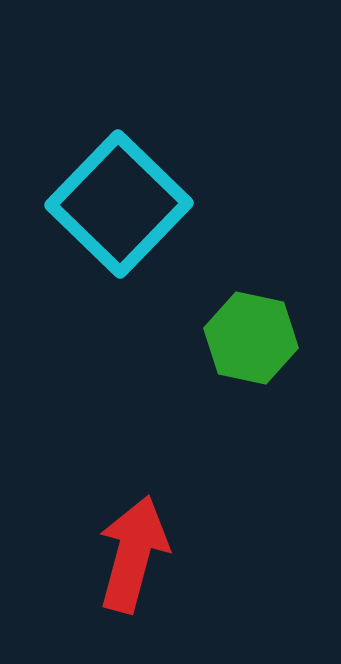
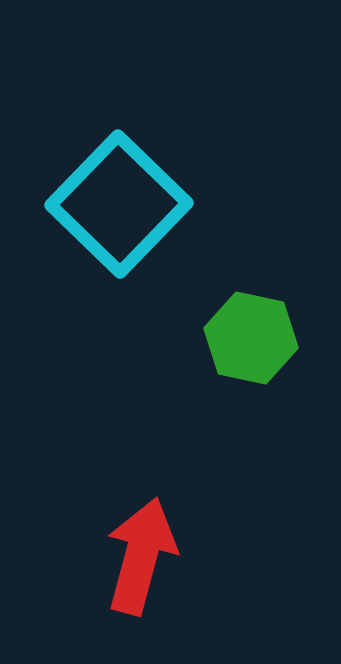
red arrow: moved 8 px right, 2 px down
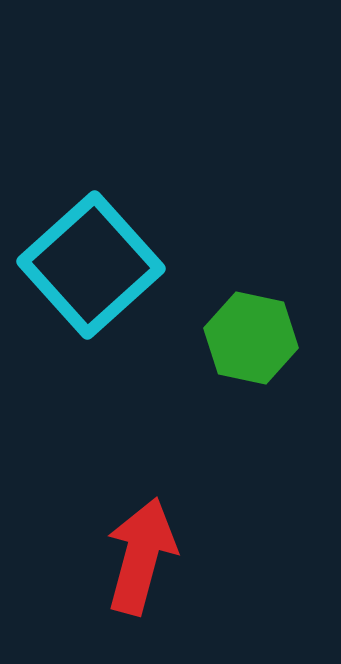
cyan square: moved 28 px left, 61 px down; rotated 4 degrees clockwise
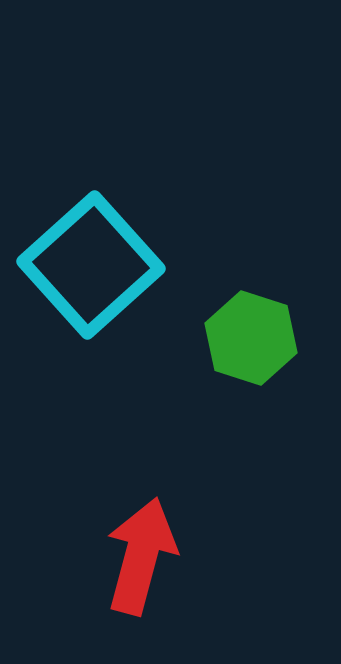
green hexagon: rotated 6 degrees clockwise
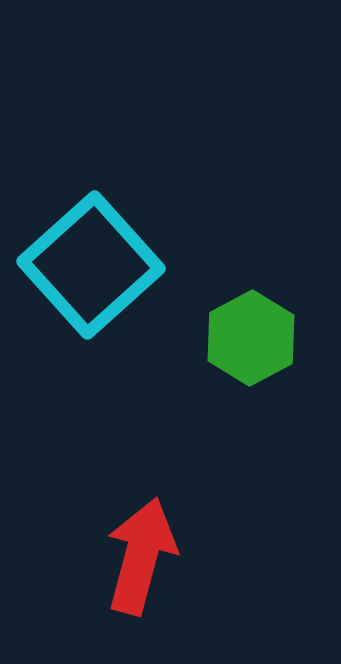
green hexagon: rotated 14 degrees clockwise
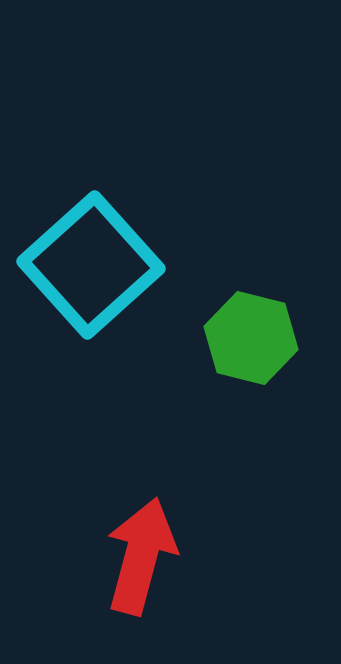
green hexagon: rotated 18 degrees counterclockwise
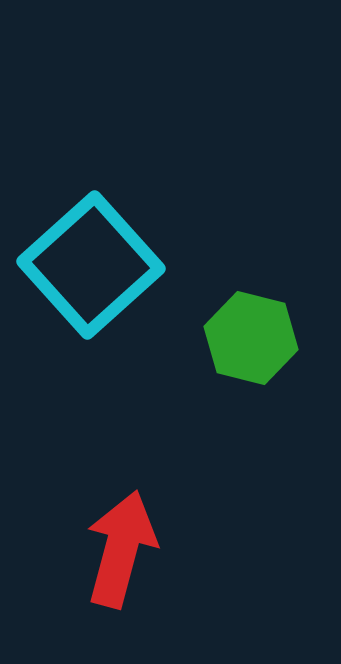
red arrow: moved 20 px left, 7 px up
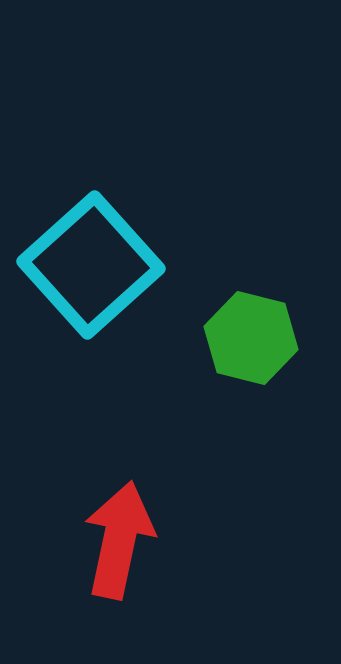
red arrow: moved 2 px left, 9 px up; rotated 3 degrees counterclockwise
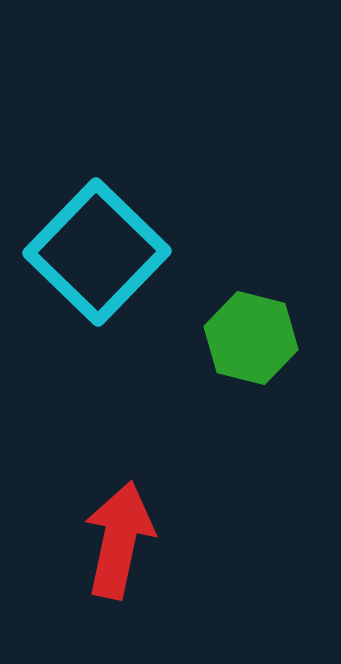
cyan square: moved 6 px right, 13 px up; rotated 4 degrees counterclockwise
